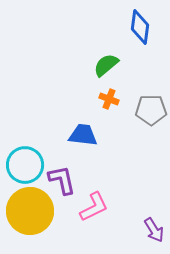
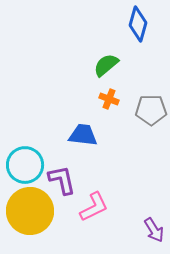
blue diamond: moved 2 px left, 3 px up; rotated 8 degrees clockwise
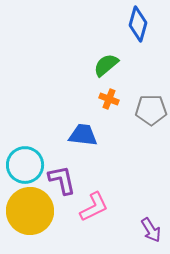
purple arrow: moved 3 px left
